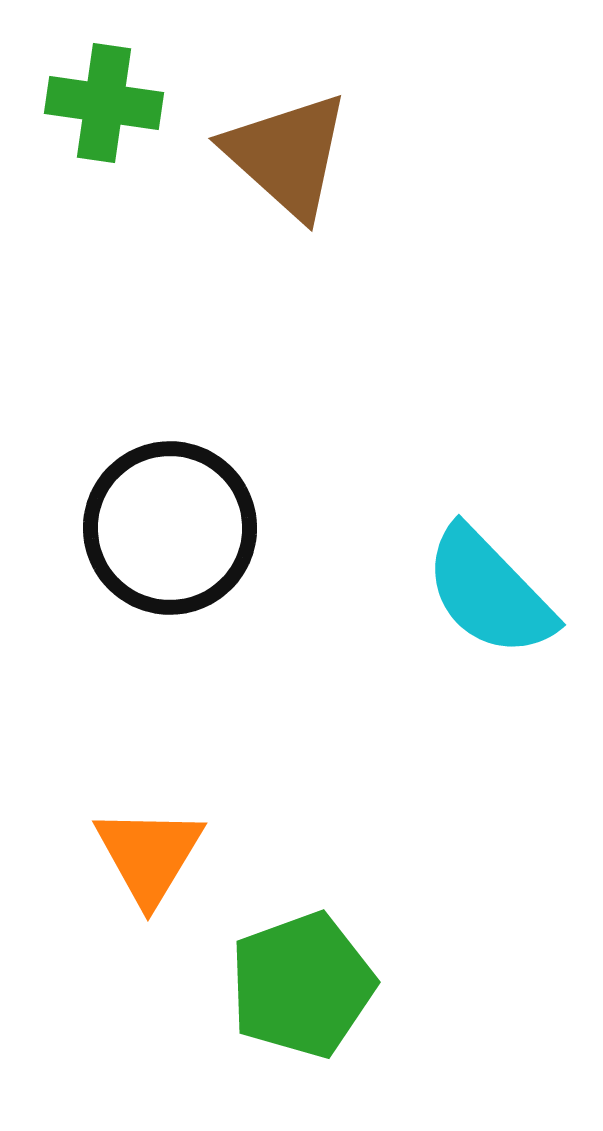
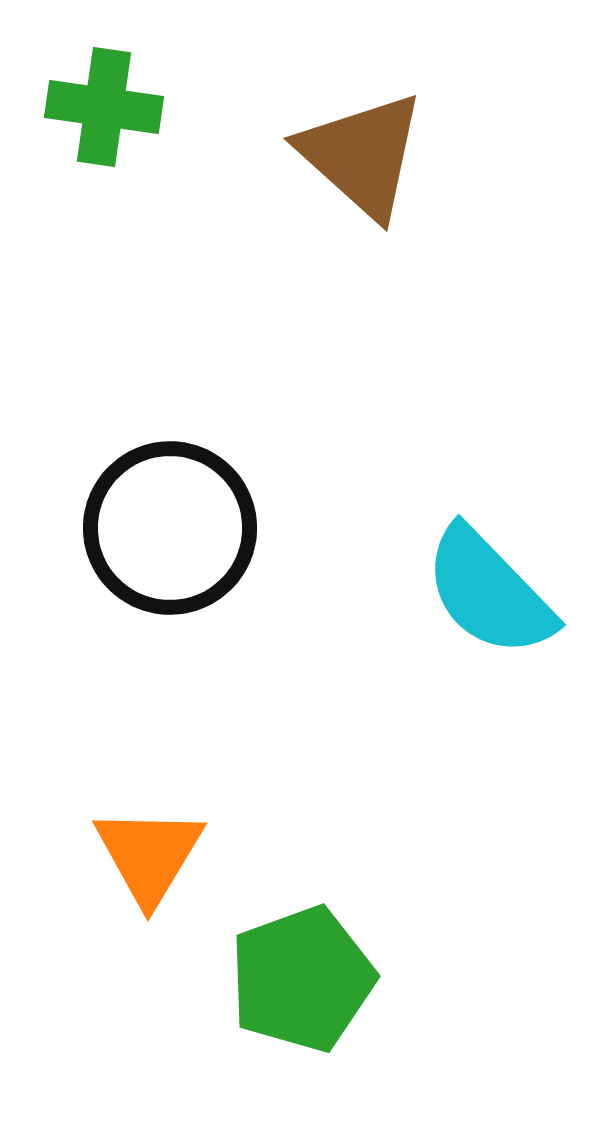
green cross: moved 4 px down
brown triangle: moved 75 px right
green pentagon: moved 6 px up
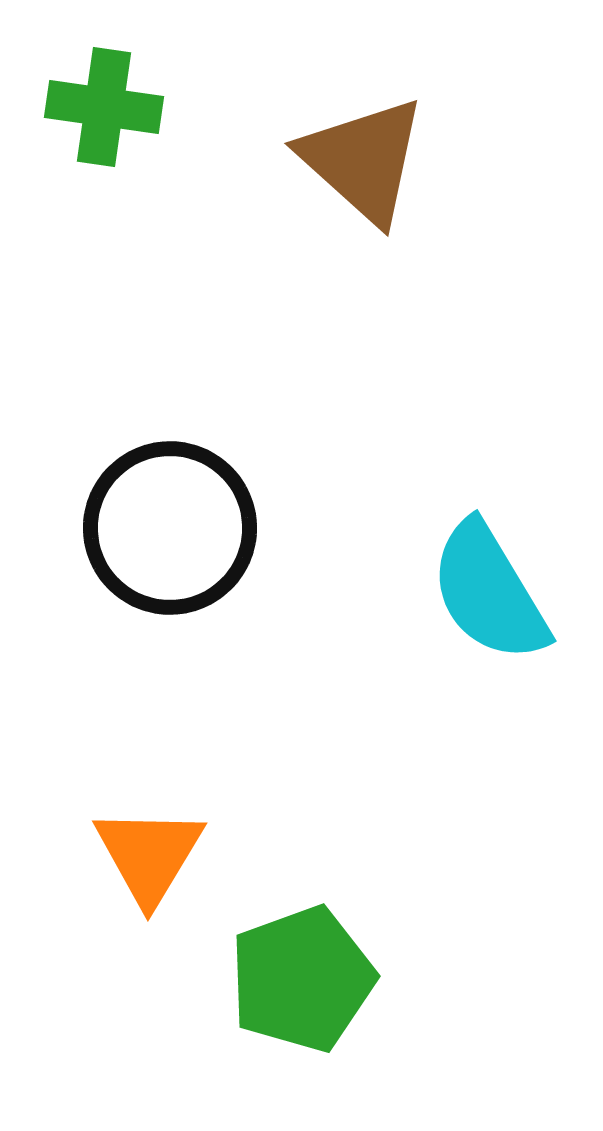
brown triangle: moved 1 px right, 5 px down
cyan semicircle: rotated 13 degrees clockwise
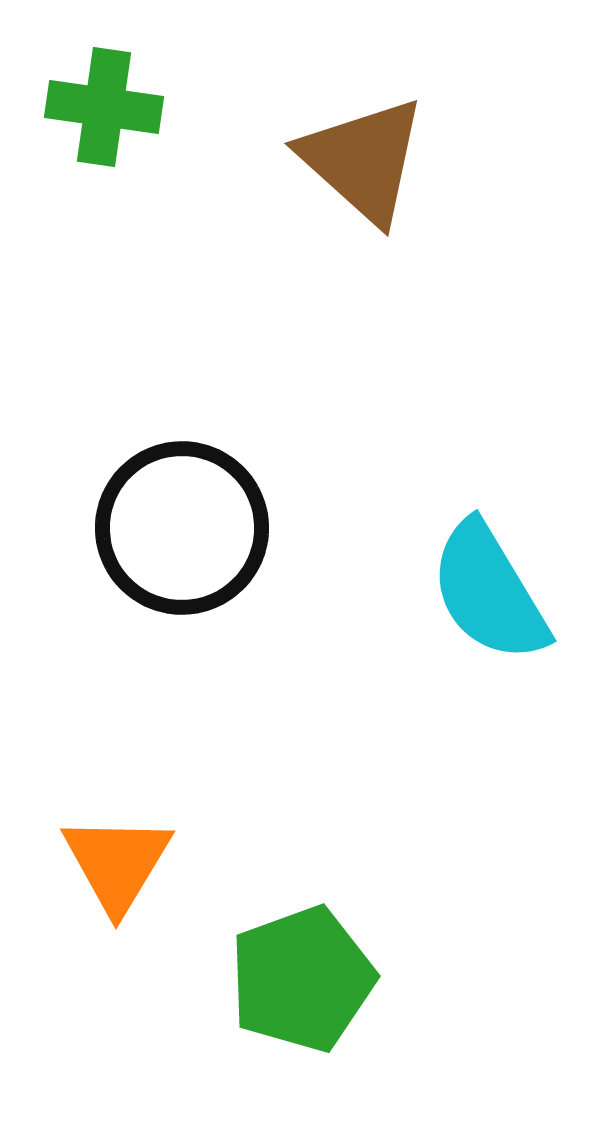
black circle: moved 12 px right
orange triangle: moved 32 px left, 8 px down
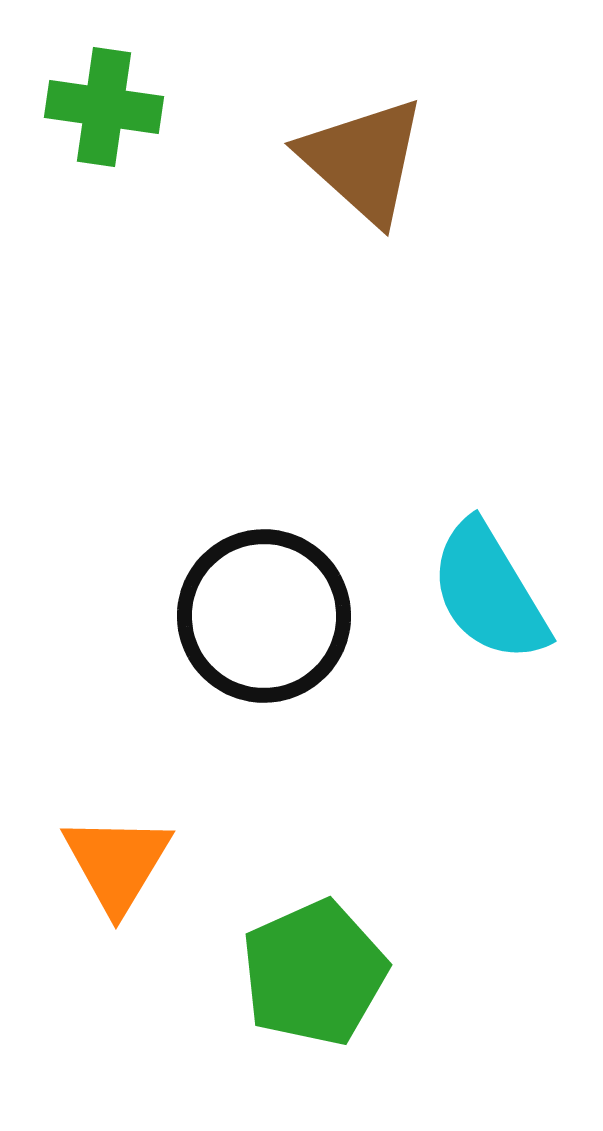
black circle: moved 82 px right, 88 px down
green pentagon: moved 12 px right, 6 px up; rotated 4 degrees counterclockwise
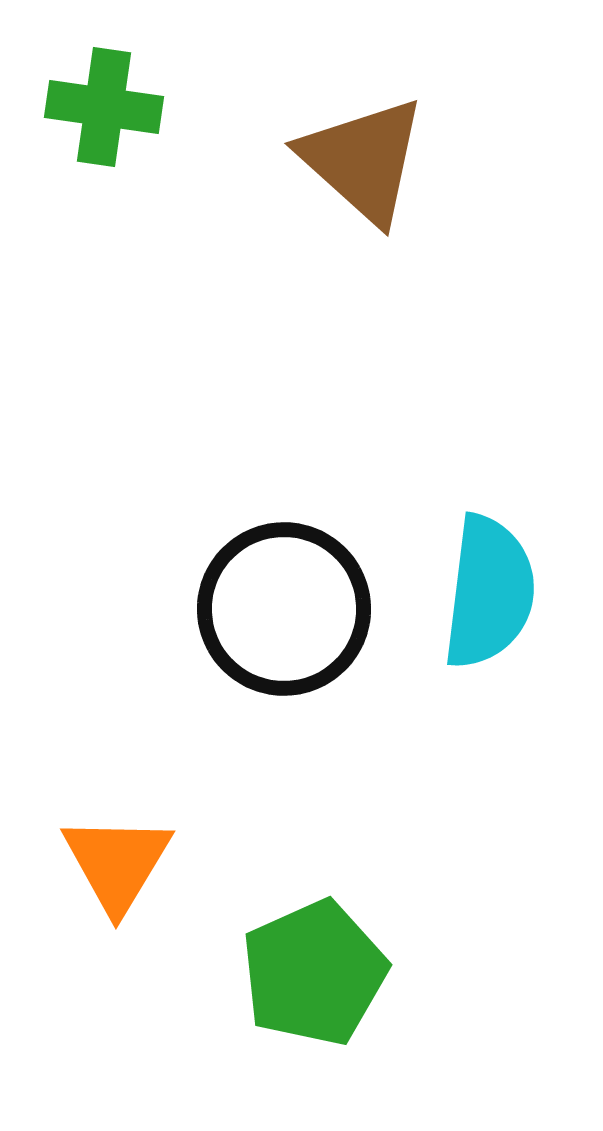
cyan semicircle: rotated 142 degrees counterclockwise
black circle: moved 20 px right, 7 px up
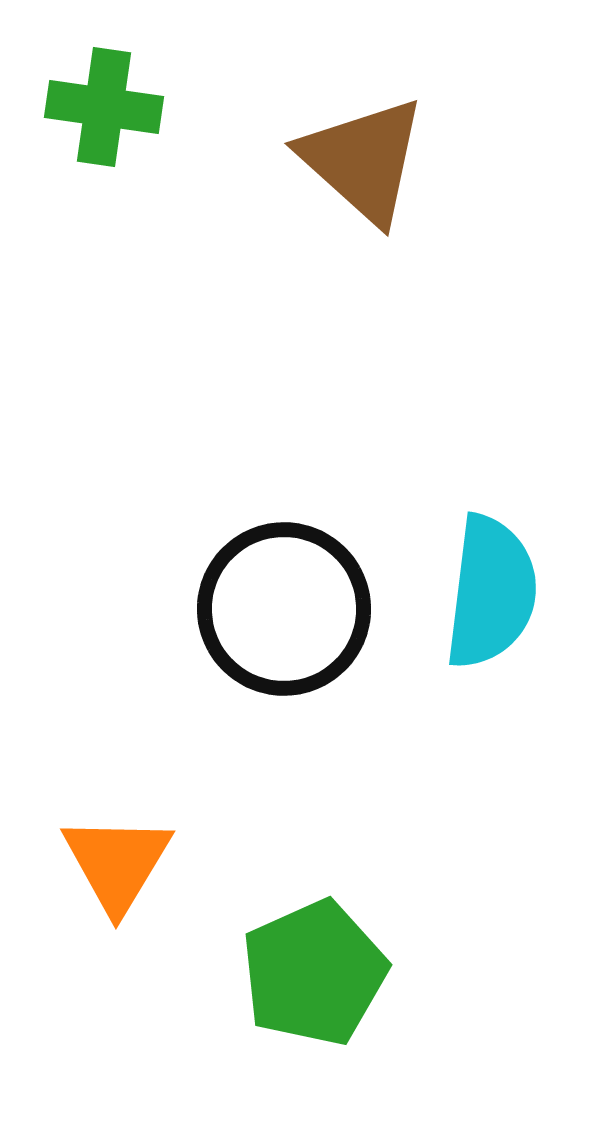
cyan semicircle: moved 2 px right
